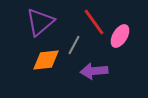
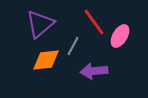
purple triangle: moved 2 px down
gray line: moved 1 px left, 1 px down
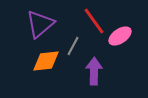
red line: moved 1 px up
pink ellipse: rotated 25 degrees clockwise
orange diamond: moved 1 px down
purple arrow: rotated 96 degrees clockwise
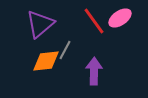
pink ellipse: moved 18 px up
gray line: moved 8 px left, 4 px down
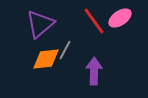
orange diamond: moved 2 px up
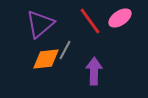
red line: moved 4 px left
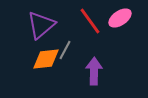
purple triangle: moved 1 px right, 1 px down
